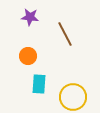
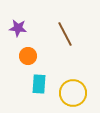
purple star: moved 12 px left, 11 px down
yellow circle: moved 4 px up
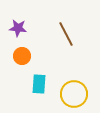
brown line: moved 1 px right
orange circle: moved 6 px left
yellow circle: moved 1 px right, 1 px down
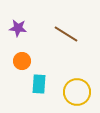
brown line: rotated 30 degrees counterclockwise
orange circle: moved 5 px down
yellow circle: moved 3 px right, 2 px up
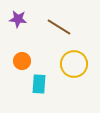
purple star: moved 9 px up
brown line: moved 7 px left, 7 px up
yellow circle: moved 3 px left, 28 px up
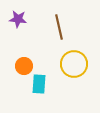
brown line: rotated 45 degrees clockwise
orange circle: moved 2 px right, 5 px down
